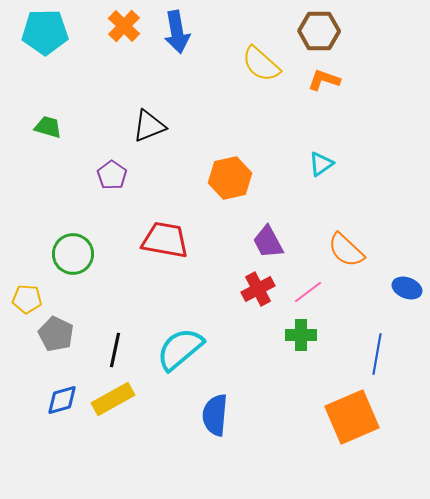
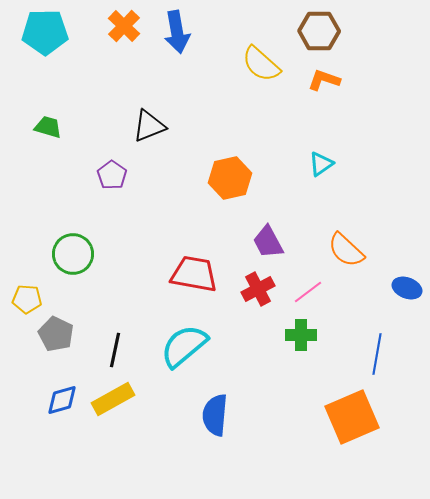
red trapezoid: moved 29 px right, 34 px down
cyan semicircle: moved 4 px right, 3 px up
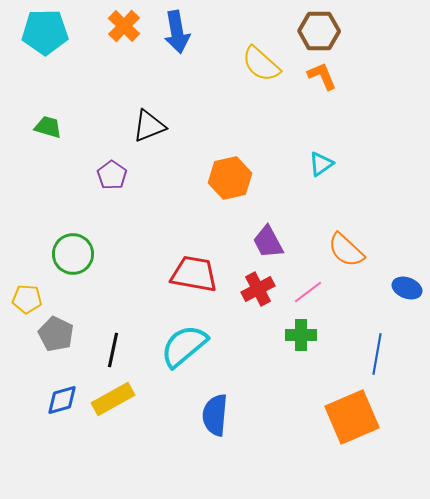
orange L-shape: moved 2 px left, 4 px up; rotated 48 degrees clockwise
black line: moved 2 px left
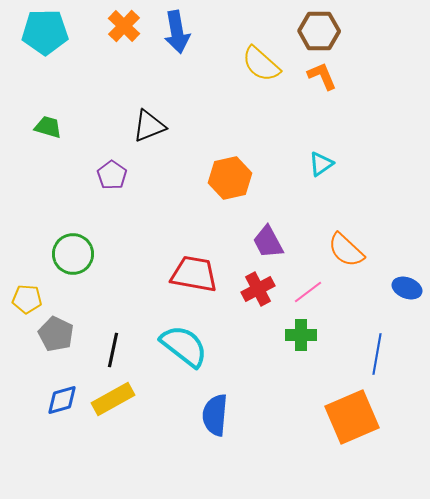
cyan semicircle: rotated 78 degrees clockwise
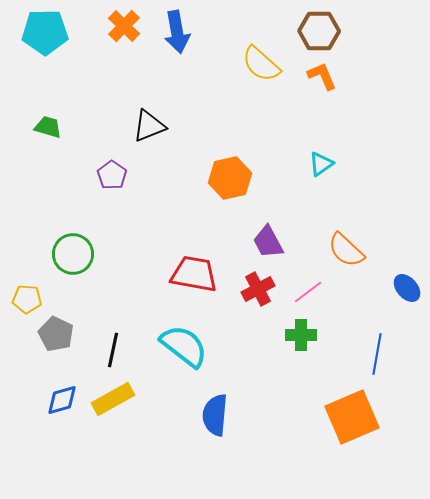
blue ellipse: rotated 28 degrees clockwise
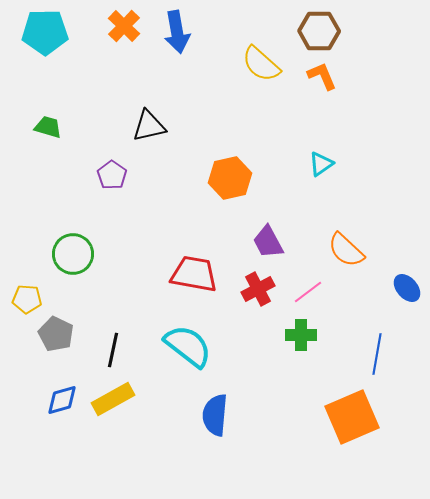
black triangle: rotated 9 degrees clockwise
cyan semicircle: moved 4 px right
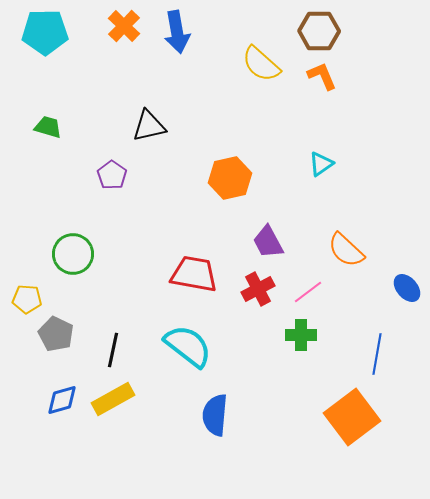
orange square: rotated 14 degrees counterclockwise
